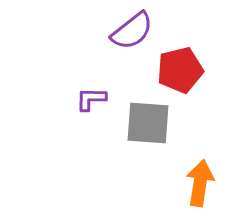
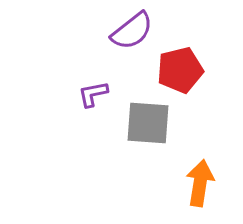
purple L-shape: moved 2 px right, 5 px up; rotated 12 degrees counterclockwise
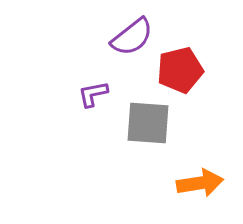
purple semicircle: moved 6 px down
orange arrow: rotated 72 degrees clockwise
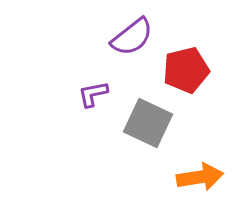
red pentagon: moved 6 px right
gray square: rotated 21 degrees clockwise
orange arrow: moved 6 px up
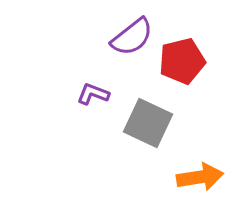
red pentagon: moved 4 px left, 9 px up
purple L-shape: rotated 32 degrees clockwise
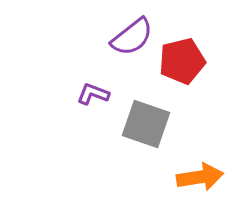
gray square: moved 2 px left, 1 px down; rotated 6 degrees counterclockwise
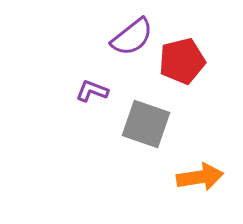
purple L-shape: moved 1 px left, 3 px up
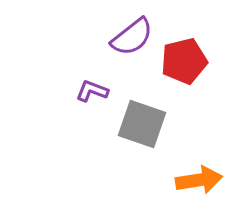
red pentagon: moved 2 px right
gray square: moved 4 px left
orange arrow: moved 1 px left, 3 px down
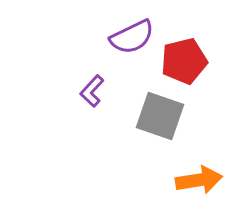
purple semicircle: rotated 12 degrees clockwise
purple L-shape: rotated 68 degrees counterclockwise
gray square: moved 18 px right, 8 px up
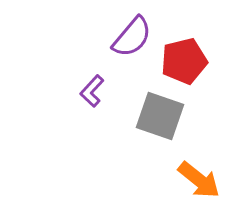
purple semicircle: rotated 24 degrees counterclockwise
orange arrow: rotated 48 degrees clockwise
